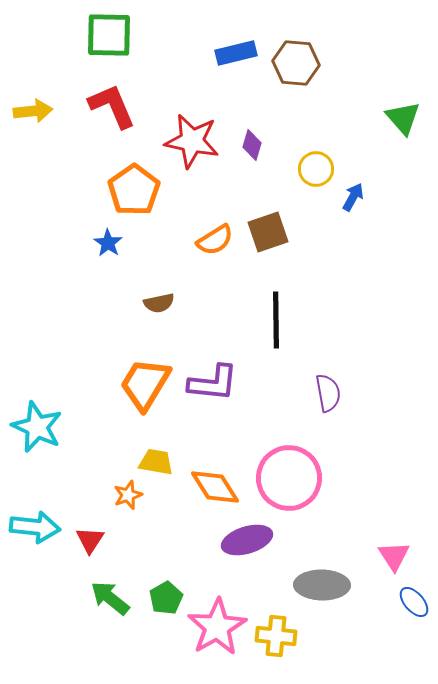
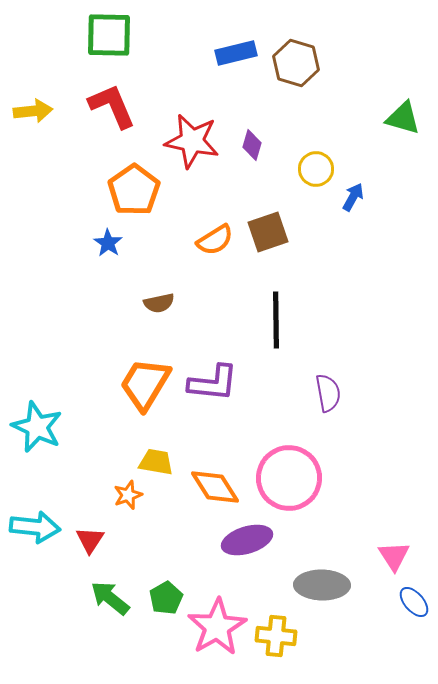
brown hexagon: rotated 12 degrees clockwise
green triangle: rotated 33 degrees counterclockwise
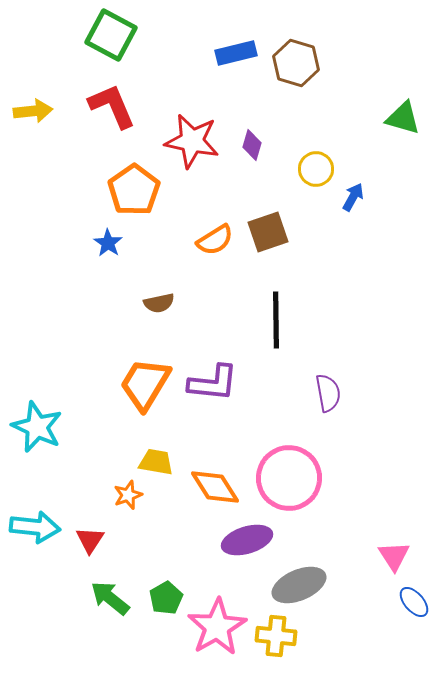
green square: moved 2 px right; rotated 27 degrees clockwise
gray ellipse: moved 23 px left; rotated 24 degrees counterclockwise
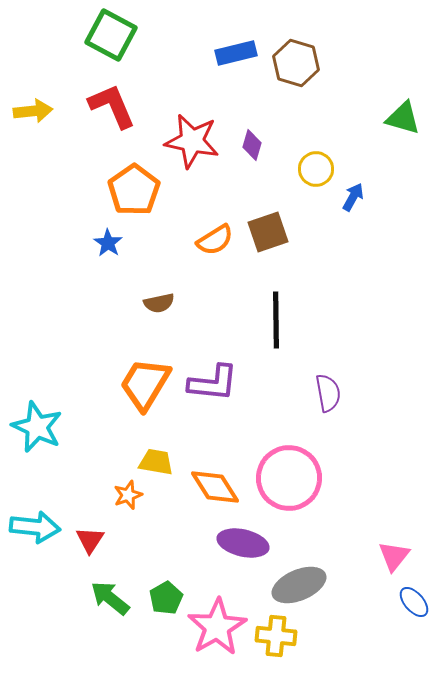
purple ellipse: moved 4 px left, 3 px down; rotated 30 degrees clockwise
pink triangle: rotated 12 degrees clockwise
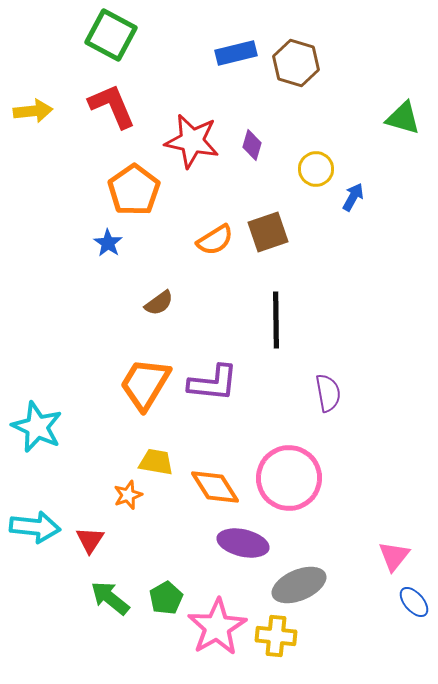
brown semicircle: rotated 24 degrees counterclockwise
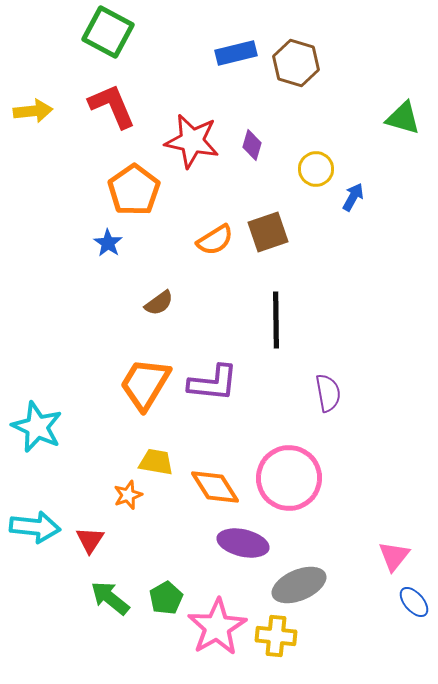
green square: moved 3 px left, 3 px up
